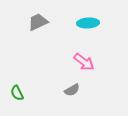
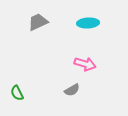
pink arrow: moved 1 px right, 2 px down; rotated 20 degrees counterclockwise
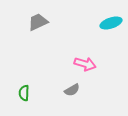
cyan ellipse: moved 23 px right; rotated 15 degrees counterclockwise
green semicircle: moved 7 px right; rotated 28 degrees clockwise
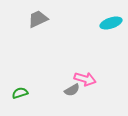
gray trapezoid: moved 3 px up
pink arrow: moved 15 px down
green semicircle: moved 4 px left; rotated 70 degrees clockwise
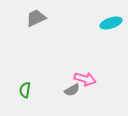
gray trapezoid: moved 2 px left, 1 px up
green semicircle: moved 5 px right, 3 px up; rotated 63 degrees counterclockwise
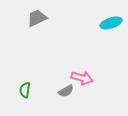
gray trapezoid: moved 1 px right
pink arrow: moved 3 px left, 1 px up
gray semicircle: moved 6 px left, 1 px down
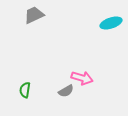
gray trapezoid: moved 3 px left, 3 px up
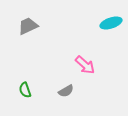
gray trapezoid: moved 6 px left, 11 px down
pink arrow: moved 3 px right, 13 px up; rotated 25 degrees clockwise
green semicircle: rotated 28 degrees counterclockwise
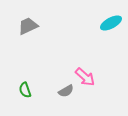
cyan ellipse: rotated 10 degrees counterclockwise
pink arrow: moved 12 px down
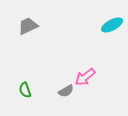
cyan ellipse: moved 1 px right, 2 px down
pink arrow: rotated 100 degrees clockwise
